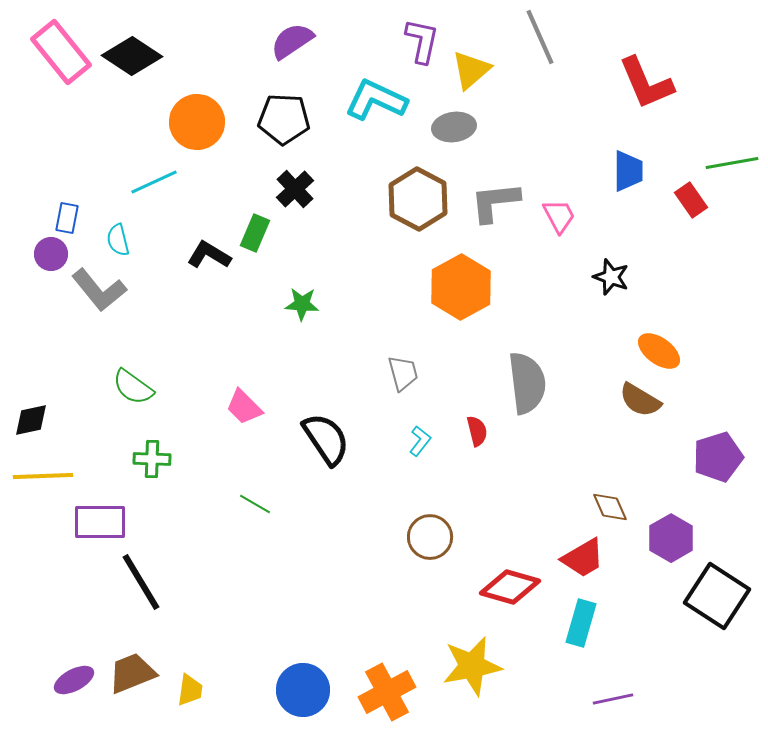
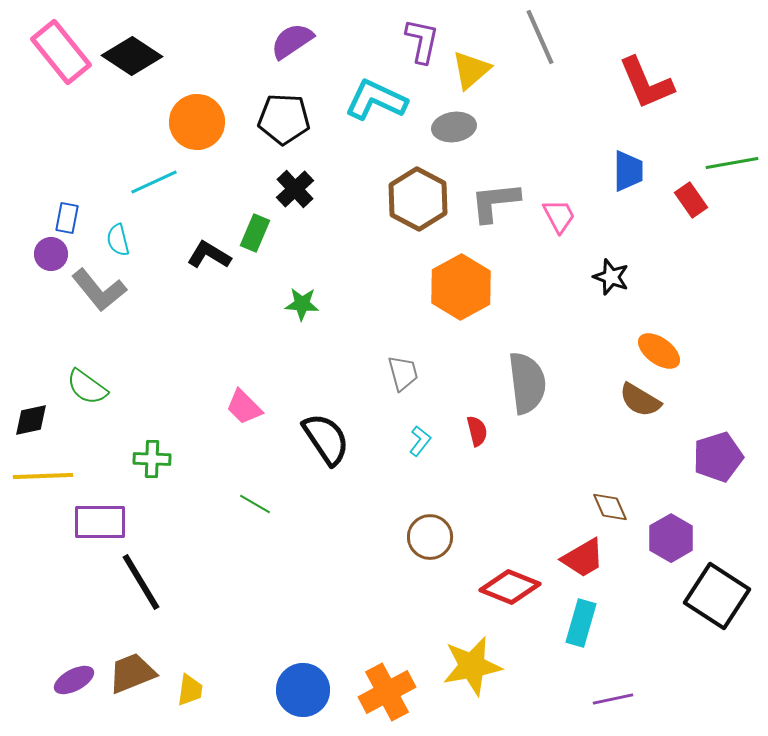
green semicircle at (133, 387): moved 46 px left
red diamond at (510, 587): rotated 6 degrees clockwise
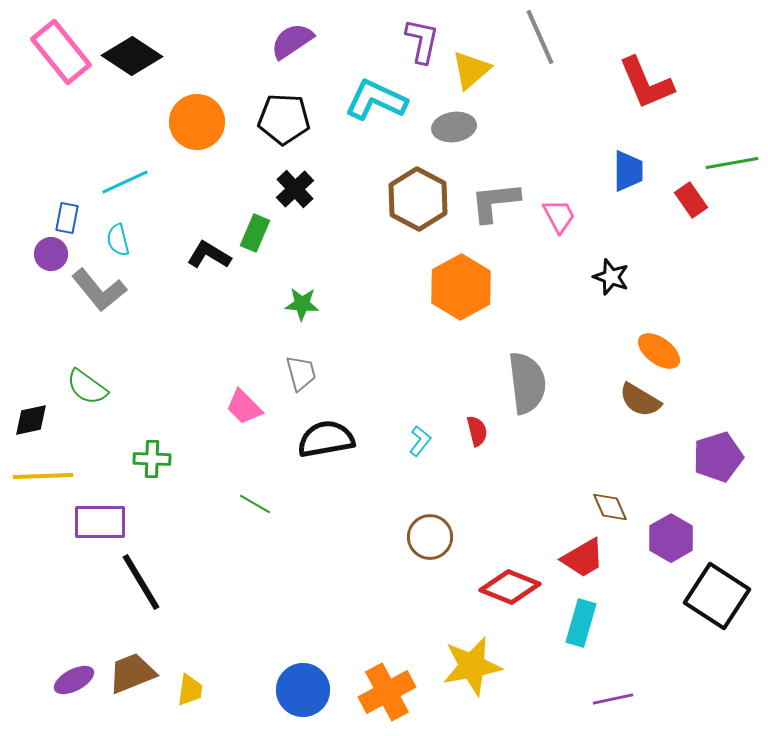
cyan line at (154, 182): moved 29 px left
gray trapezoid at (403, 373): moved 102 px left
black semicircle at (326, 439): rotated 66 degrees counterclockwise
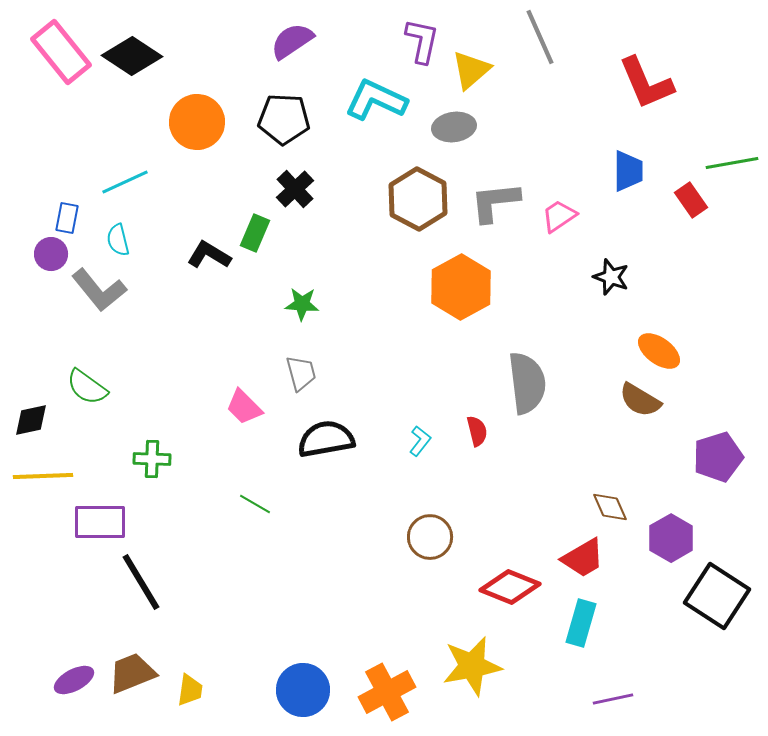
pink trapezoid at (559, 216): rotated 96 degrees counterclockwise
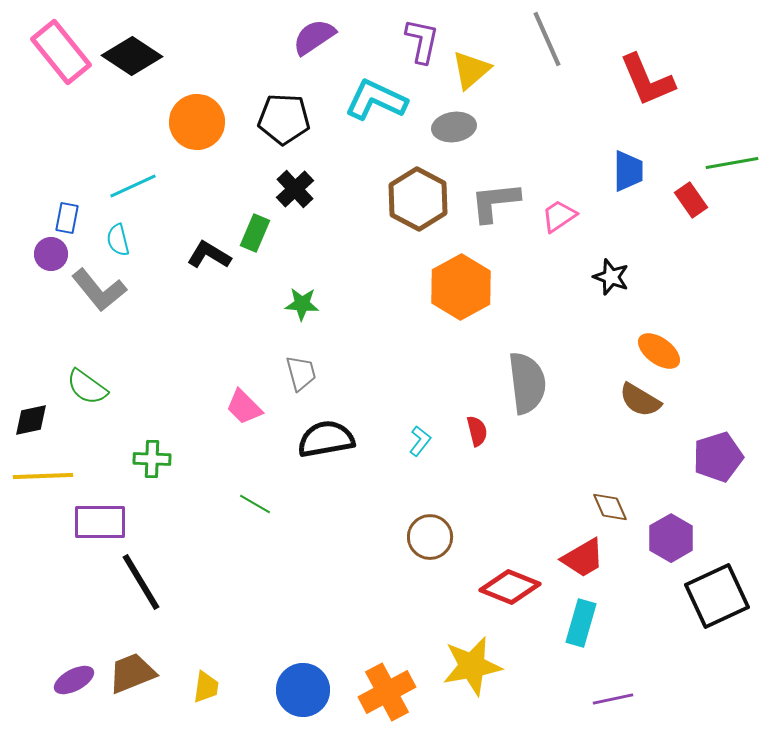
gray line at (540, 37): moved 7 px right, 2 px down
purple semicircle at (292, 41): moved 22 px right, 4 px up
red L-shape at (646, 83): moved 1 px right, 3 px up
cyan line at (125, 182): moved 8 px right, 4 px down
black square at (717, 596): rotated 32 degrees clockwise
yellow trapezoid at (190, 690): moved 16 px right, 3 px up
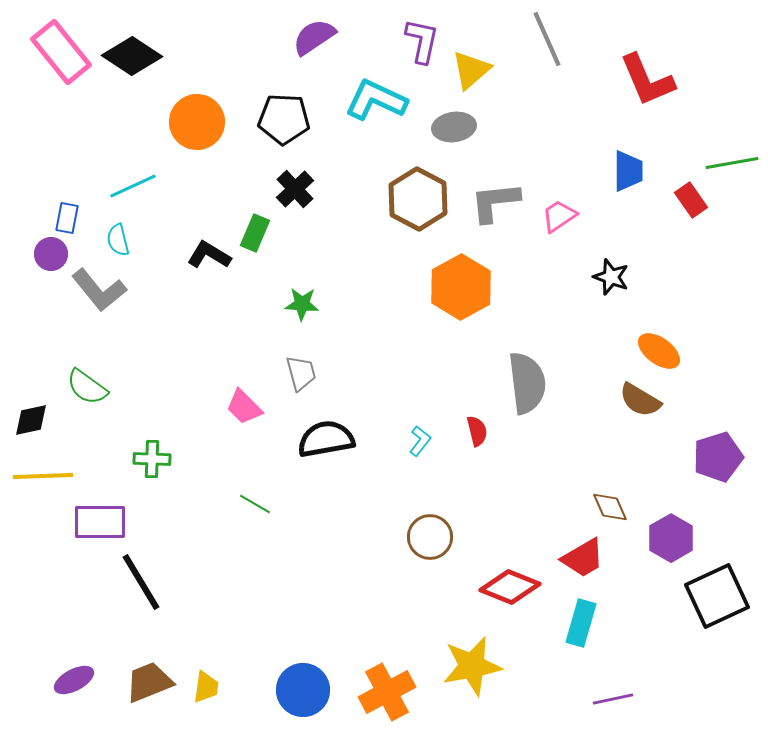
brown trapezoid at (132, 673): moved 17 px right, 9 px down
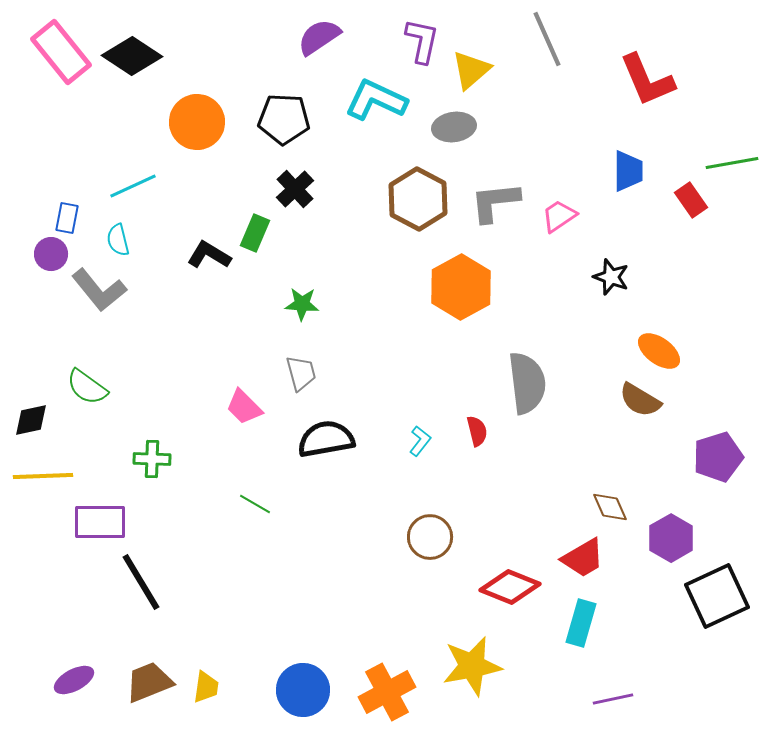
purple semicircle at (314, 37): moved 5 px right
